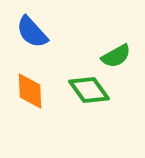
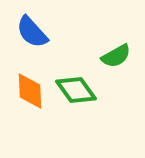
green diamond: moved 13 px left
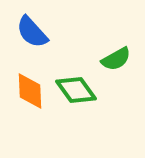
green semicircle: moved 3 px down
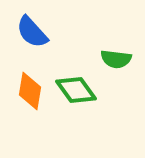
green semicircle: rotated 36 degrees clockwise
orange diamond: rotated 12 degrees clockwise
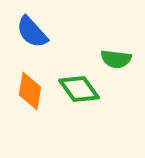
green diamond: moved 3 px right, 1 px up
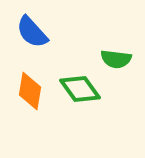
green diamond: moved 1 px right
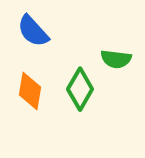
blue semicircle: moved 1 px right, 1 px up
green diamond: rotated 66 degrees clockwise
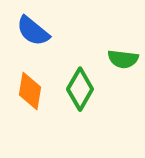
blue semicircle: rotated 9 degrees counterclockwise
green semicircle: moved 7 px right
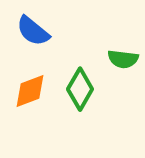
orange diamond: rotated 60 degrees clockwise
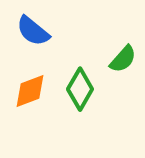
green semicircle: rotated 56 degrees counterclockwise
